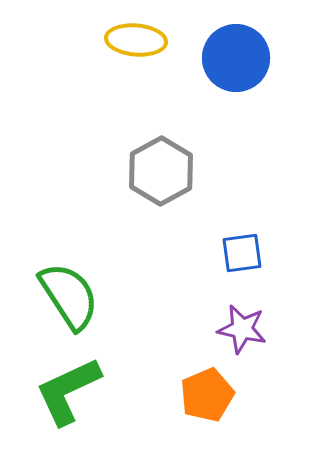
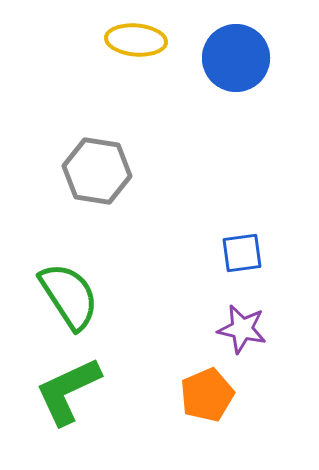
gray hexagon: moved 64 px left; rotated 22 degrees counterclockwise
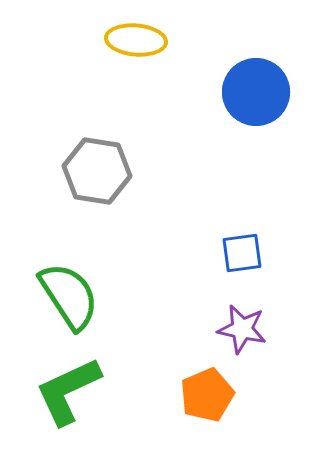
blue circle: moved 20 px right, 34 px down
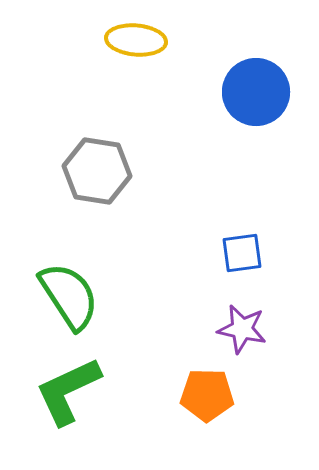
orange pentagon: rotated 24 degrees clockwise
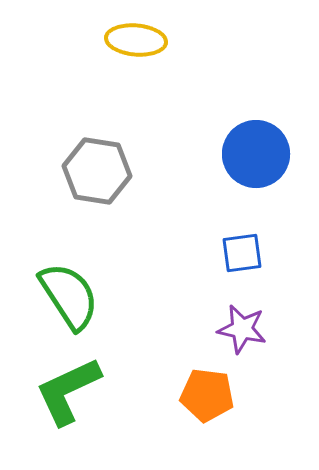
blue circle: moved 62 px down
orange pentagon: rotated 6 degrees clockwise
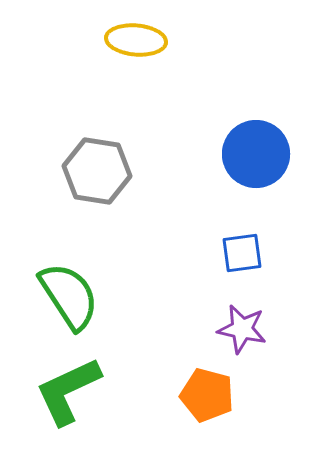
orange pentagon: rotated 8 degrees clockwise
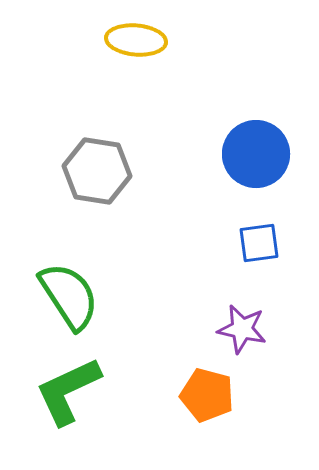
blue square: moved 17 px right, 10 px up
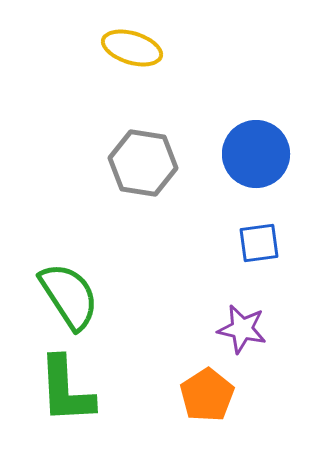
yellow ellipse: moved 4 px left, 8 px down; rotated 12 degrees clockwise
gray hexagon: moved 46 px right, 8 px up
green L-shape: moved 2 px left, 1 px up; rotated 68 degrees counterclockwise
orange pentagon: rotated 24 degrees clockwise
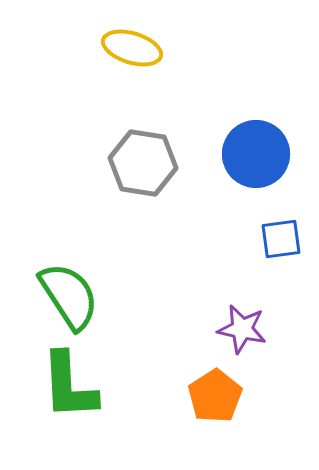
blue square: moved 22 px right, 4 px up
green L-shape: moved 3 px right, 4 px up
orange pentagon: moved 8 px right, 1 px down
